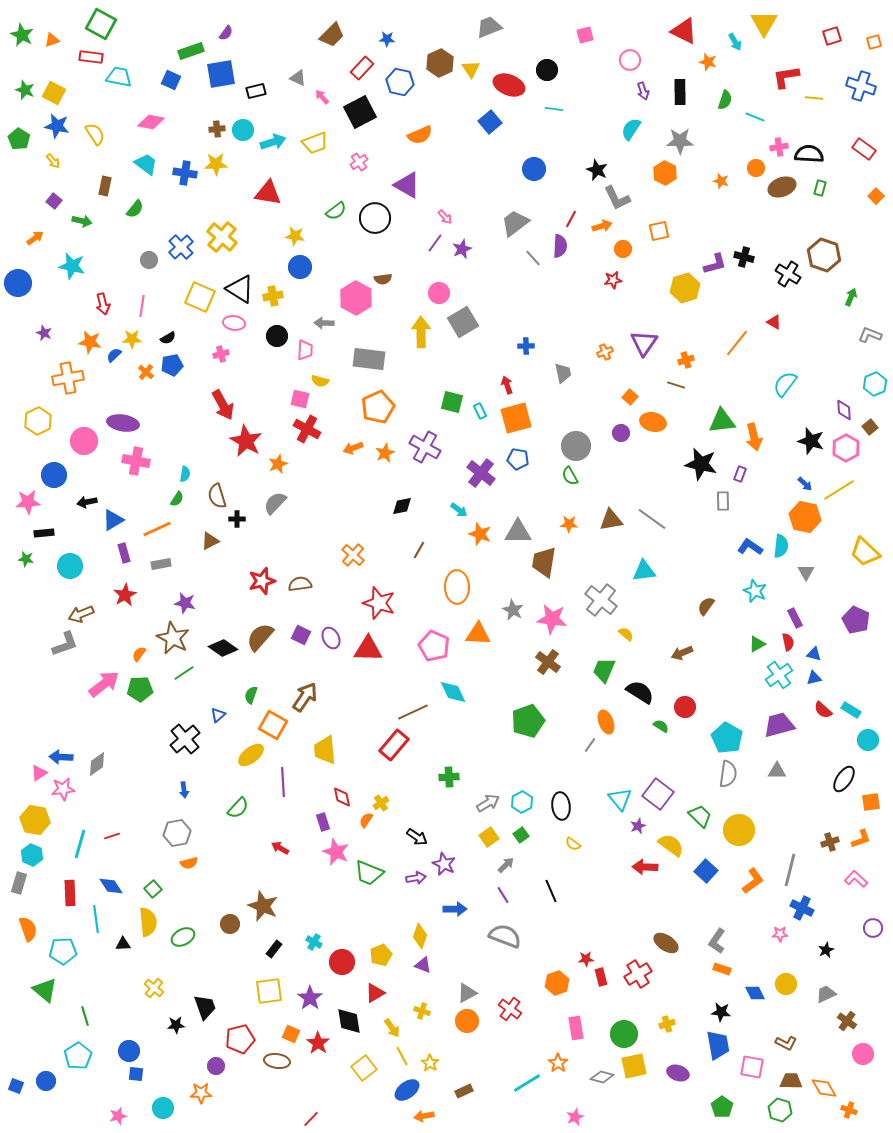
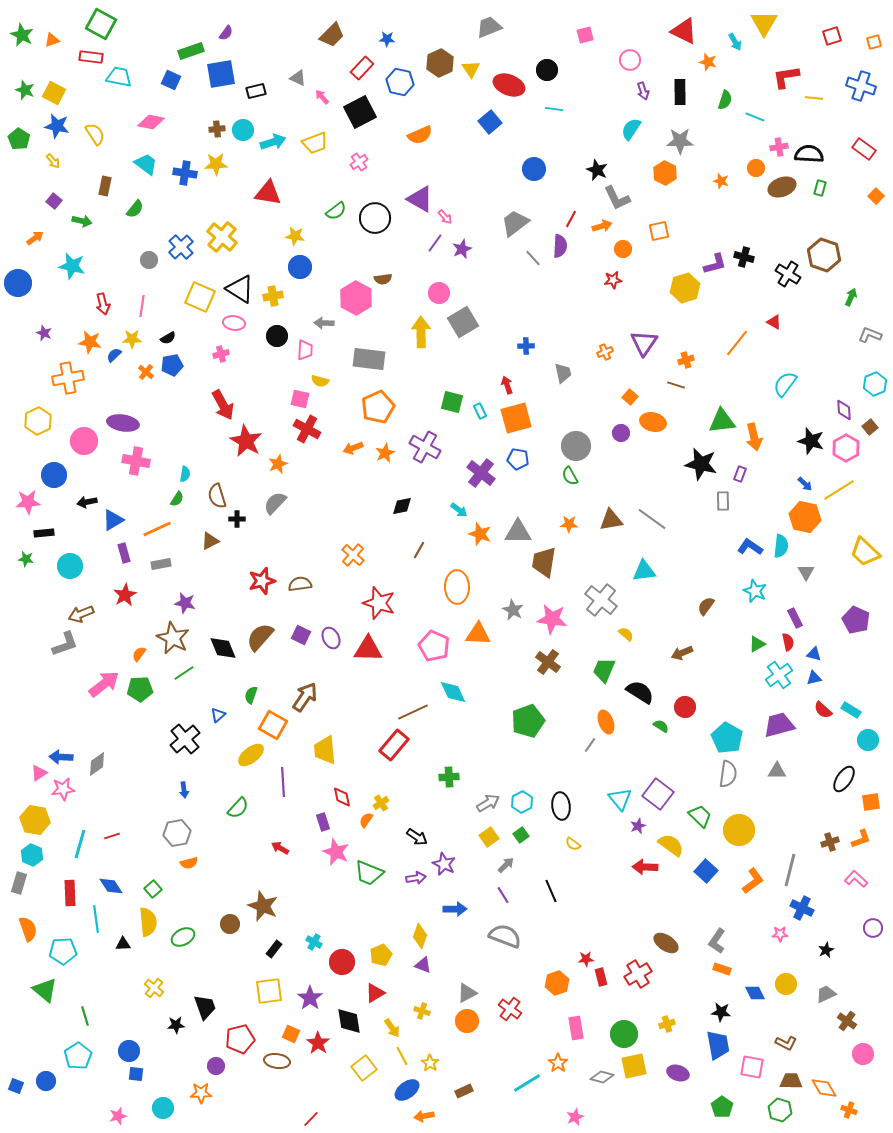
purple triangle at (407, 185): moved 13 px right, 14 px down
black diamond at (223, 648): rotated 32 degrees clockwise
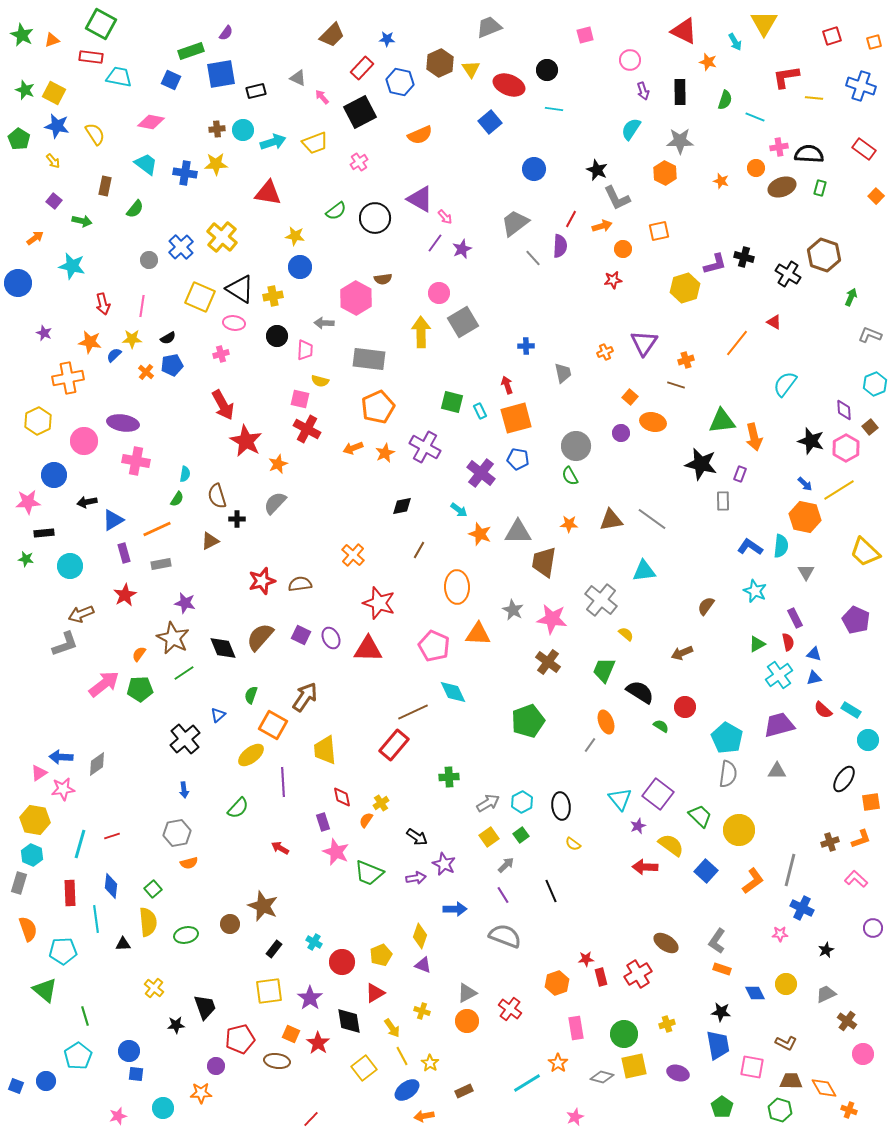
blue diamond at (111, 886): rotated 40 degrees clockwise
green ellipse at (183, 937): moved 3 px right, 2 px up; rotated 15 degrees clockwise
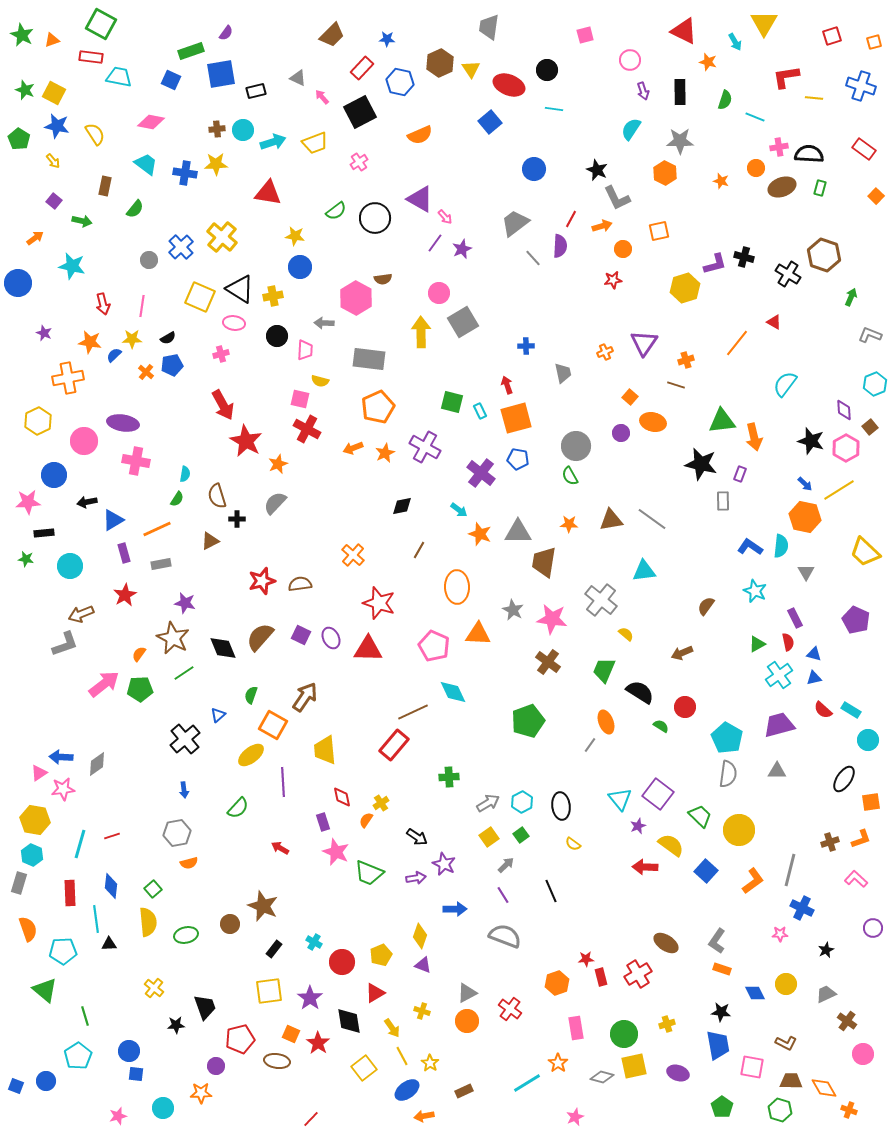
gray trapezoid at (489, 27): rotated 60 degrees counterclockwise
black triangle at (123, 944): moved 14 px left
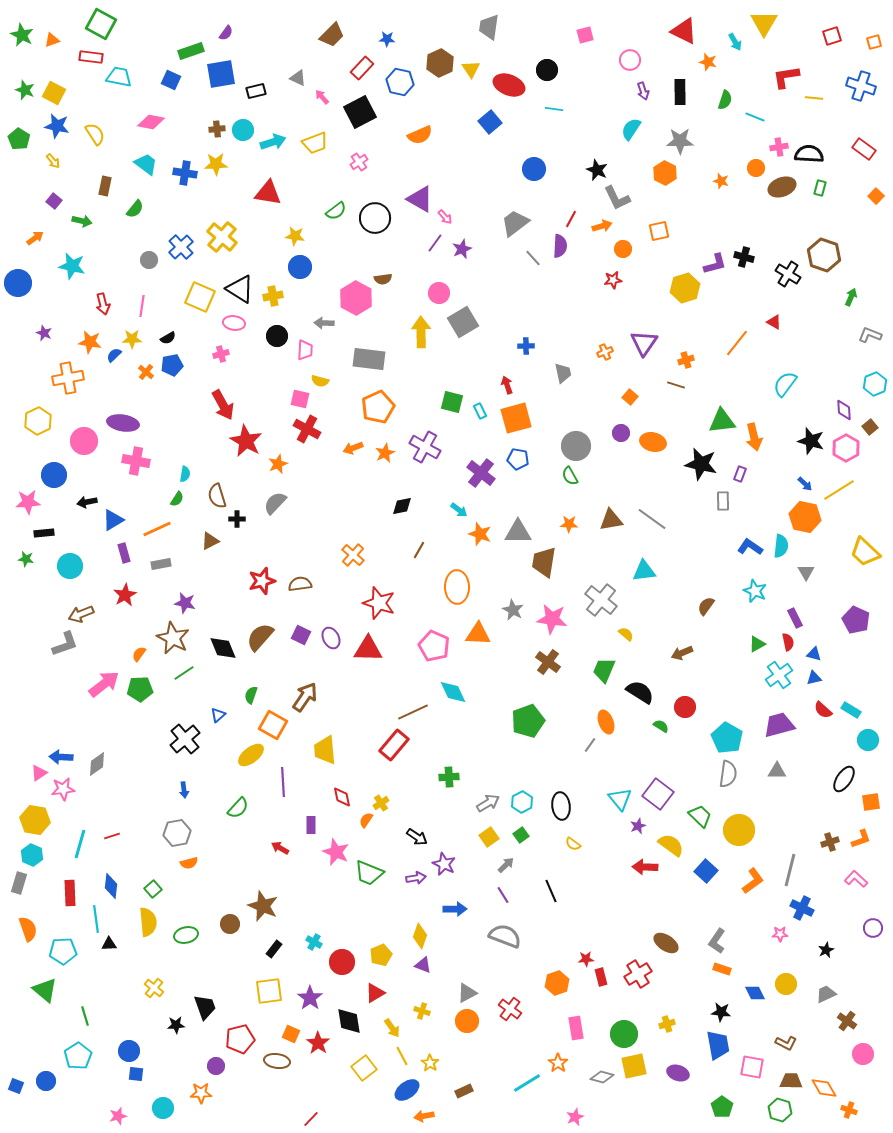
orange ellipse at (653, 422): moved 20 px down
purple rectangle at (323, 822): moved 12 px left, 3 px down; rotated 18 degrees clockwise
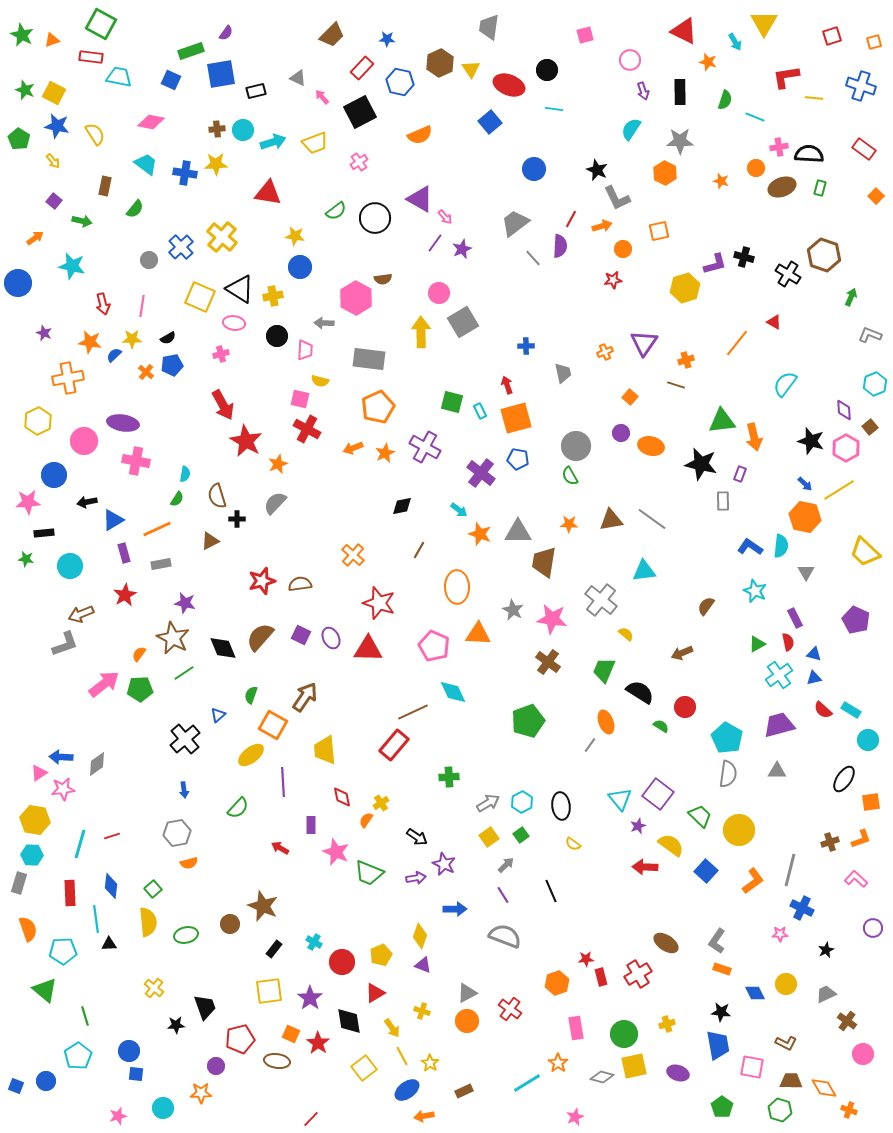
orange ellipse at (653, 442): moved 2 px left, 4 px down
cyan hexagon at (32, 855): rotated 20 degrees counterclockwise
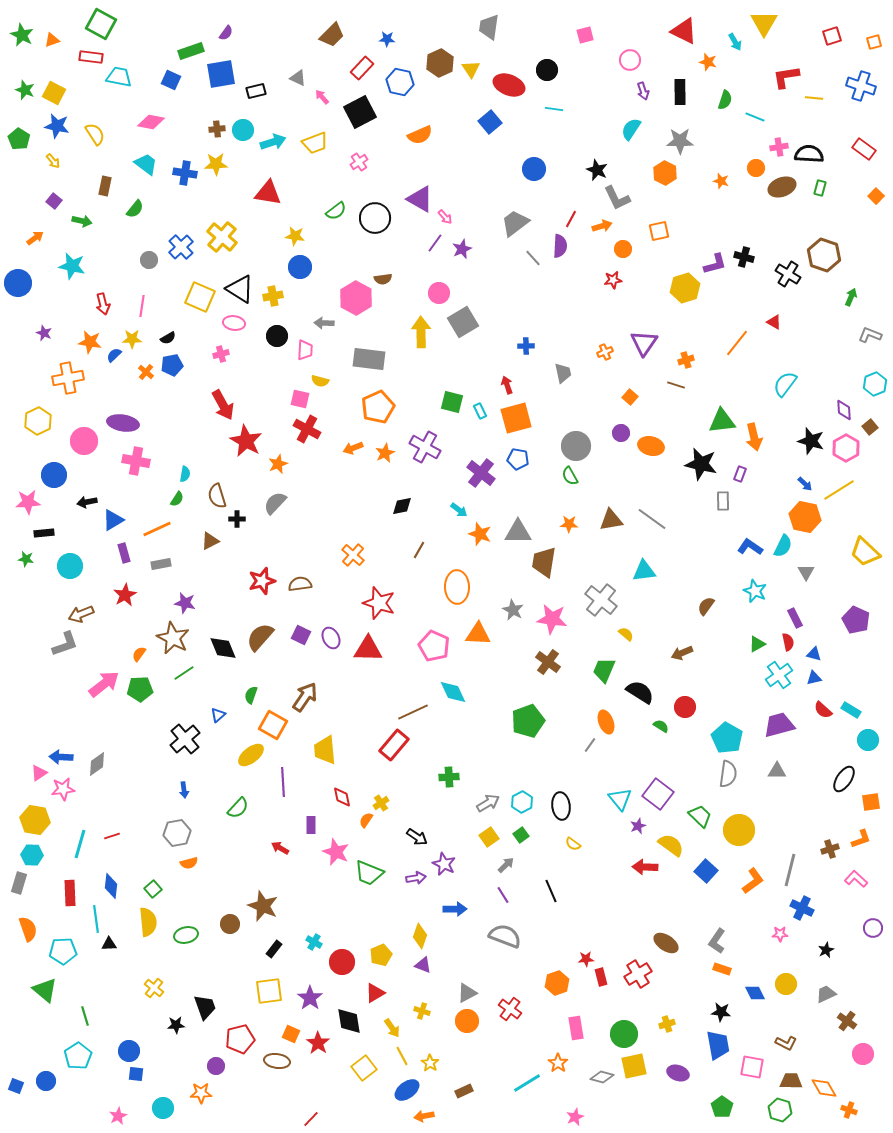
cyan semicircle at (781, 546): moved 2 px right; rotated 20 degrees clockwise
brown cross at (830, 842): moved 7 px down
pink star at (118, 1116): rotated 12 degrees counterclockwise
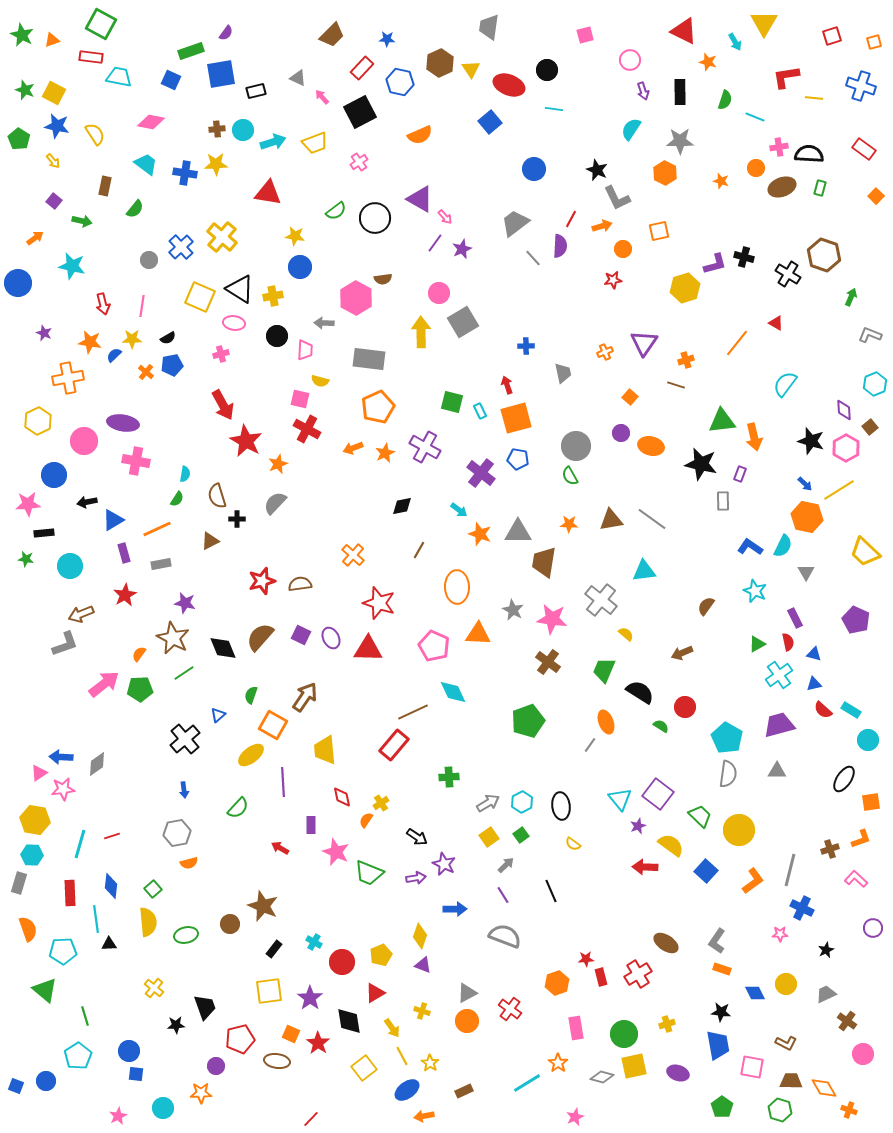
red triangle at (774, 322): moved 2 px right, 1 px down
pink star at (28, 502): moved 2 px down
orange hexagon at (805, 517): moved 2 px right
blue triangle at (814, 678): moved 6 px down
